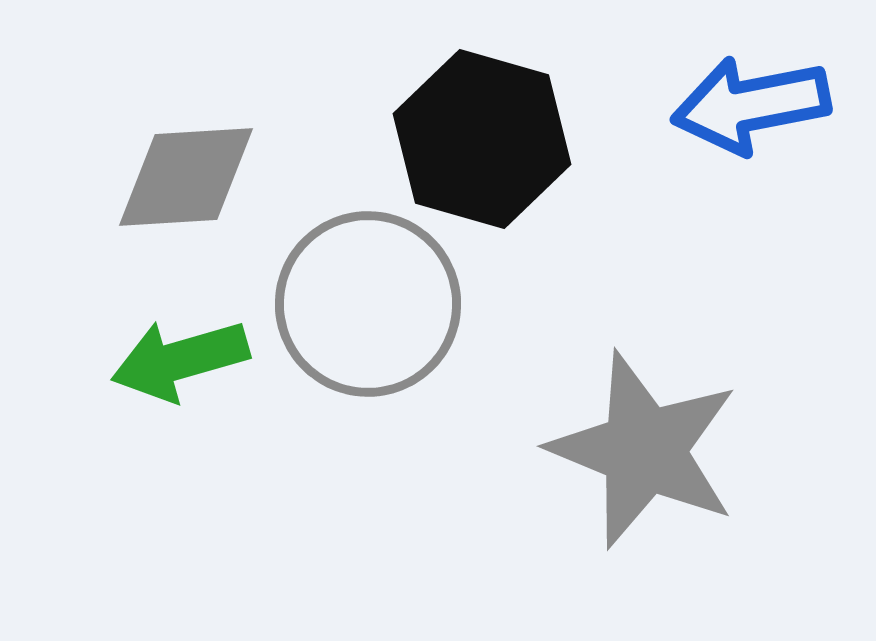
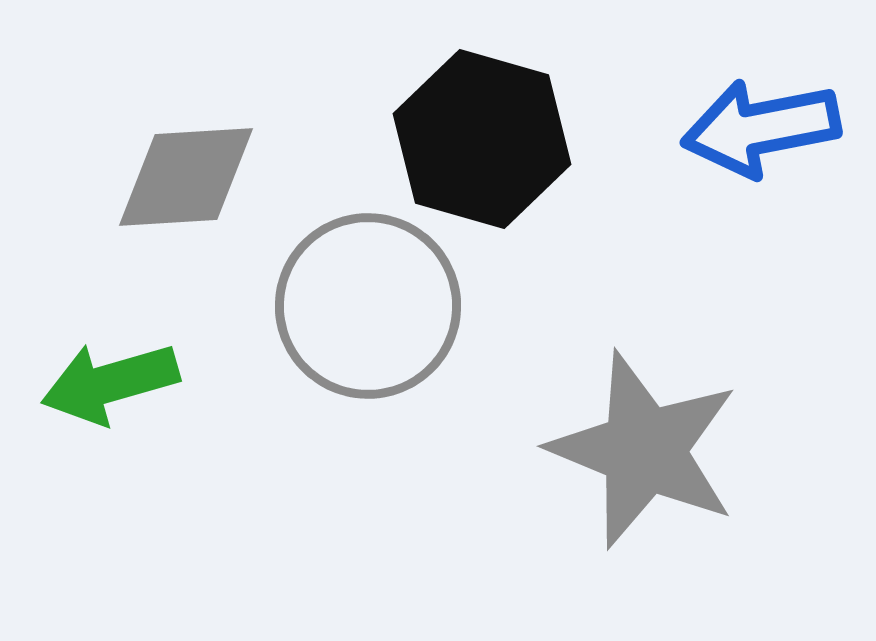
blue arrow: moved 10 px right, 23 px down
gray circle: moved 2 px down
green arrow: moved 70 px left, 23 px down
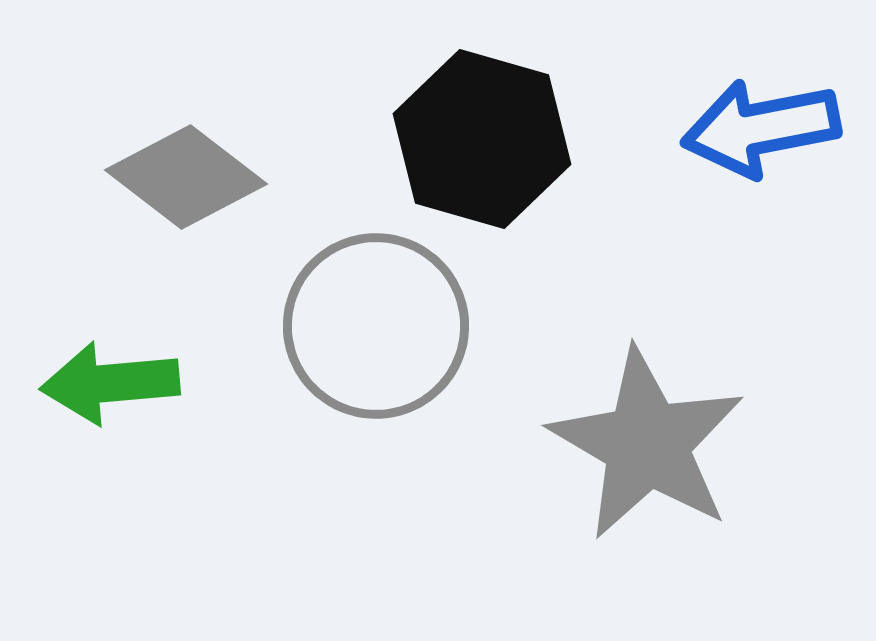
gray diamond: rotated 41 degrees clockwise
gray circle: moved 8 px right, 20 px down
green arrow: rotated 11 degrees clockwise
gray star: moved 3 px right, 6 px up; rotated 8 degrees clockwise
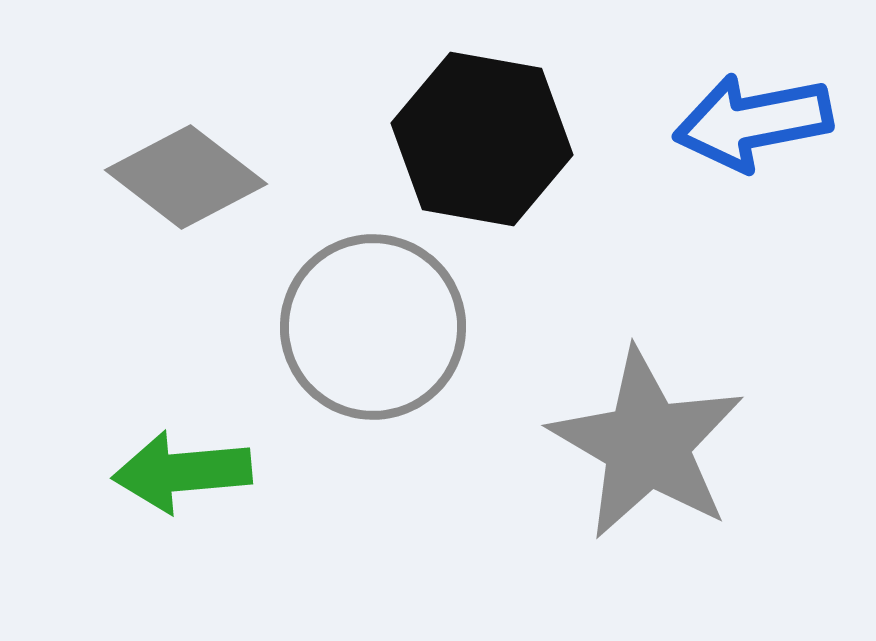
blue arrow: moved 8 px left, 6 px up
black hexagon: rotated 6 degrees counterclockwise
gray circle: moved 3 px left, 1 px down
green arrow: moved 72 px right, 89 px down
